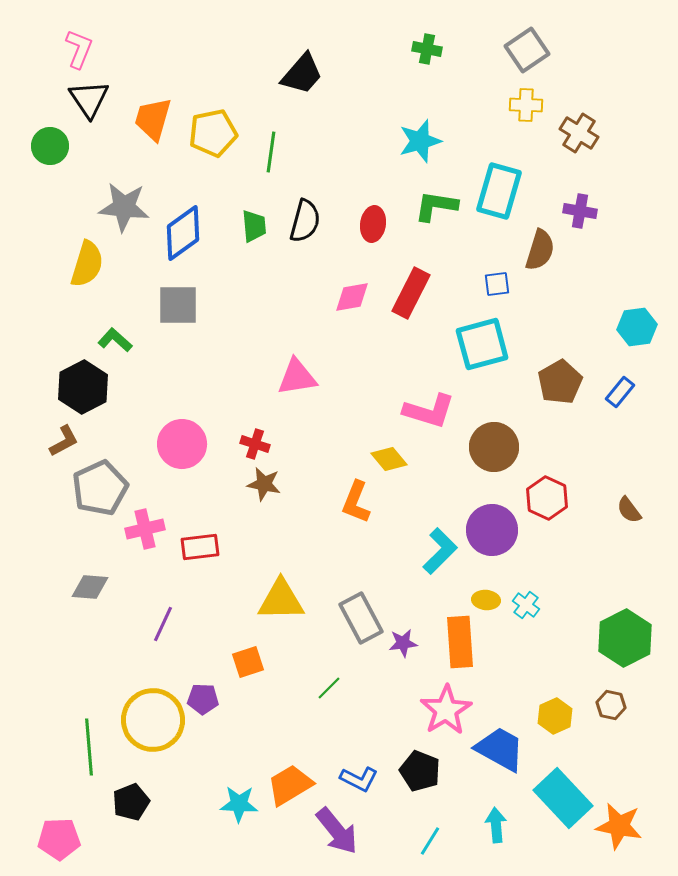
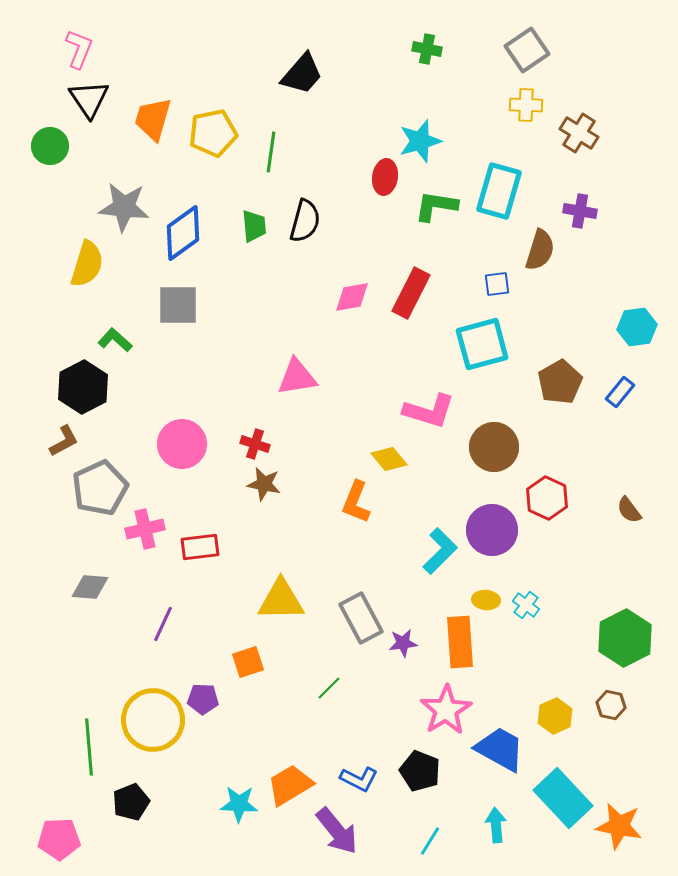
red ellipse at (373, 224): moved 12 px right, 47 px up
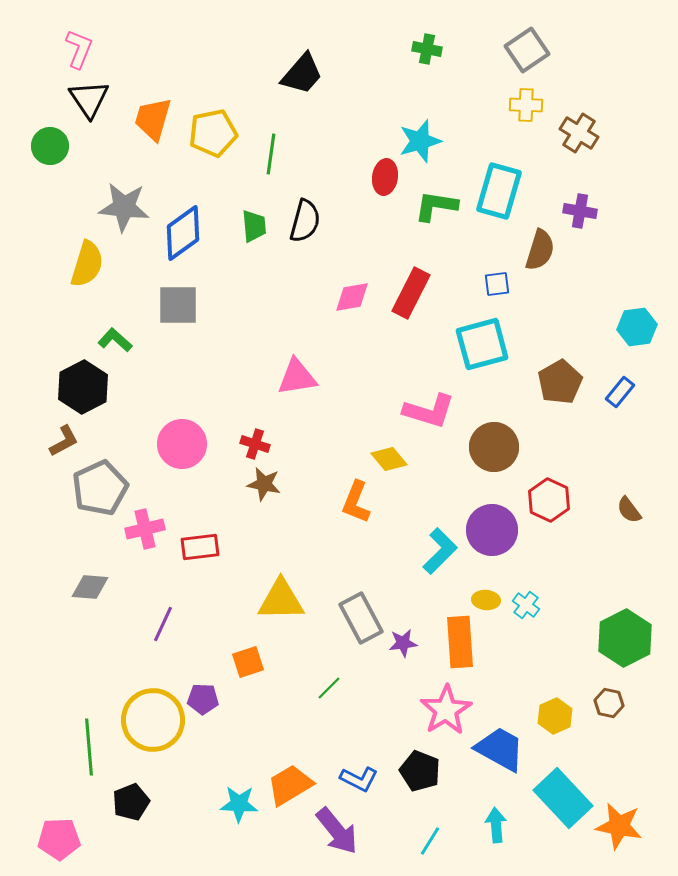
green line at (271, 152): moved 2 px down
red hexagon at (547, 498): moved 2 px right, 2 px down
brown hexagon at (611, 705): moved 2 px left, 2 px up
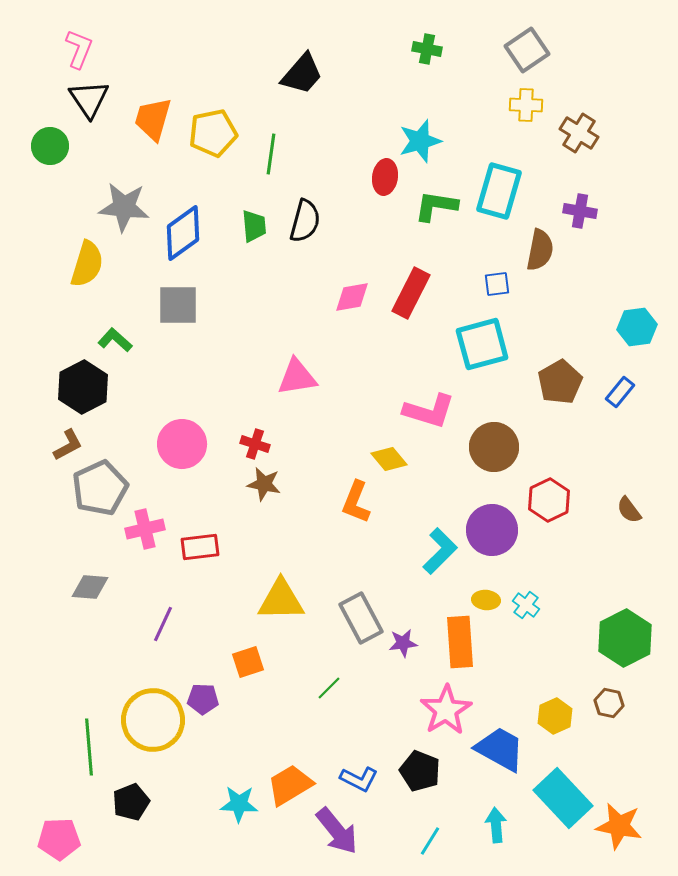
brown semicircle at (540, 250): rotated 6 degrees counterclockwise
brown L-shape at (64, 441): moved 4 px right, 4 px down
red hexagon at (549, 500): rotated 9 degrees clockwise
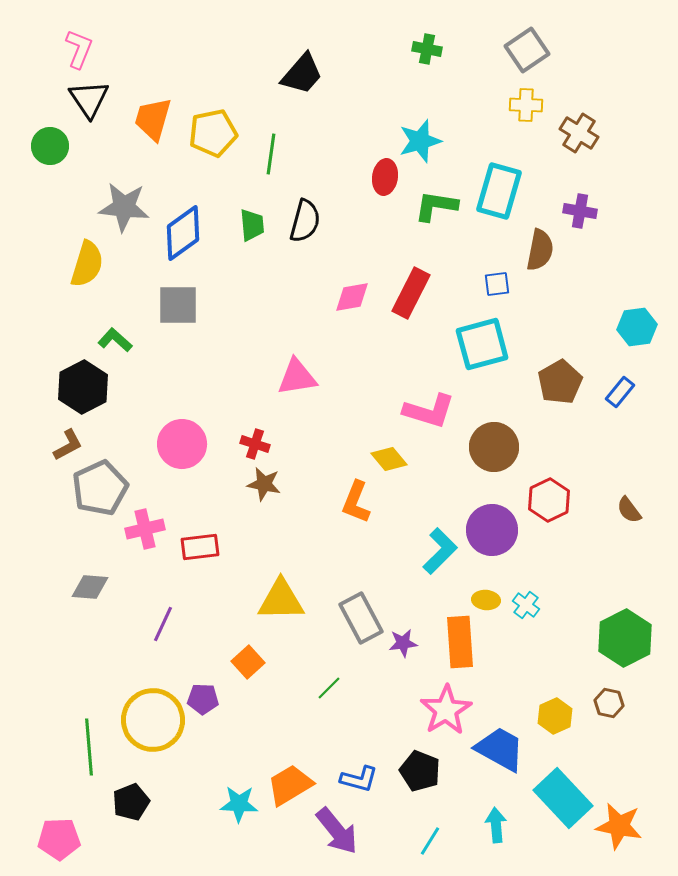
green trapezoid at (254, 226): moved 2 px left, 1 px up
orange square at (248, 662): rotated 24 degrees counterclockwise
blue L-shape at (359, 779): rotated 12 degrees counterclockwise
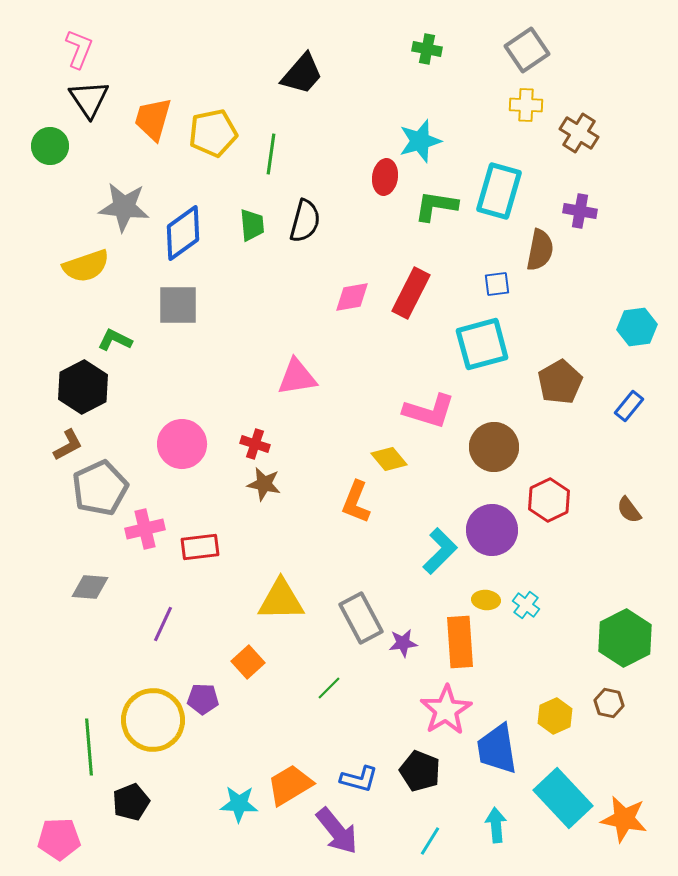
yellow semicircle at (87, 264): moved 1 px left, 2 px down; rotated 54 degrees clockwise
green L-shape at (115, 340): rotated 16 degrees counterclockwise
blue rectangle at (620, 392): moved 9 px right, 14 px down
blue trapezoid at (500, 749): moved 3 px left; rotated 128 degrees counterclockwise
orange star at (619, 826): moved 5 px right, 7 px up
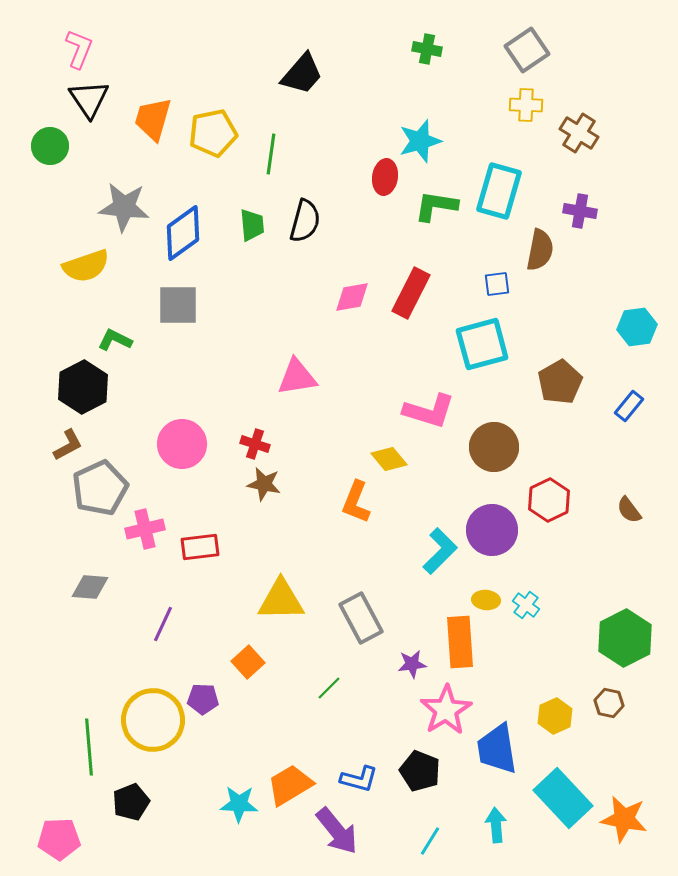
purple star at (403, 643): moved 9 px right, 21 px down
